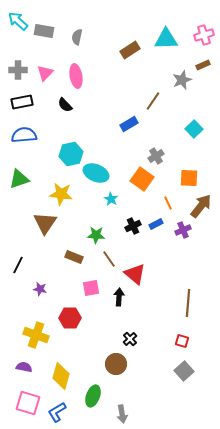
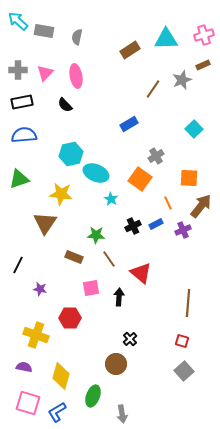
brown line at (153, 101): moved 12 px up
orange square at (142, 179): moved 2 px left
red triangle at (135, 274): moved 6 px right, 1 px up
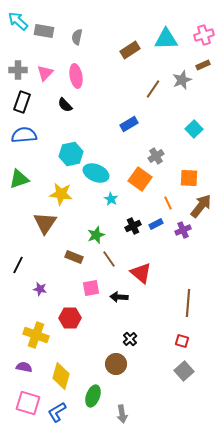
black rectangle at (22, 102): rotated 60 degrees counterclockwise
green star at (96, 235): rotated 24 degrees counterclockwise
black arrow at (119, 297): rotated 90 degrees counterclockwise
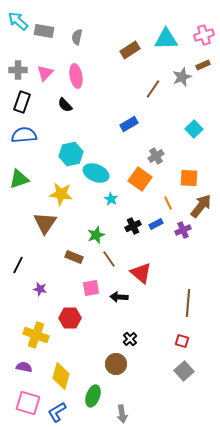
gray star at (182, 80): moved 3 px up
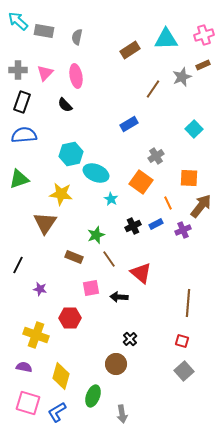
orange square at (140, 179): moved 1 px right, 3 px down
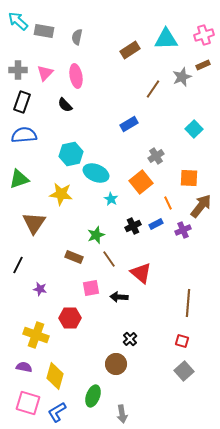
orange square at (141, 182): rotated 15 degrees clockwise
brown triangle at (45, 223): moved 11 px left
yellow diamond at (61, 376): moved 6 px left
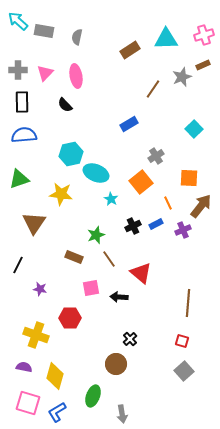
black rectangle at (22, 102): rotated 20 degrees counterclockwise
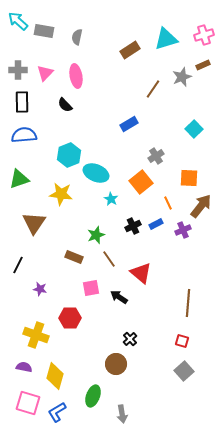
cyan triangle at (166, 39): rotated 15 degrees counterclockwise
cyan hexagon at (71, 154): moved 2 px left, 1 px down; rotated 10 degrees counterclockwise
black arrow at (119, 297): rotated 30 degrees clockwise
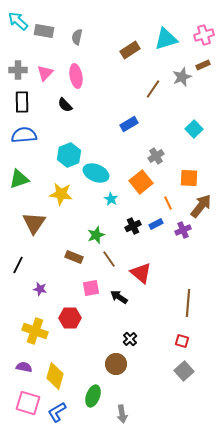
yellow cross at (36, 335): moved 1 px left, 4 px up
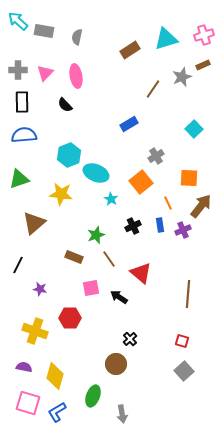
brown triangle at (34, 223): rotated 15 degrees clockwise
blue rectangle at (156, 224): moved 4 px right, 1 px down; rotated 72 degrees counterclockwise
brown line at (188, 303): moved 9 px up
